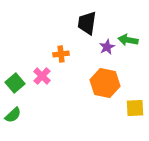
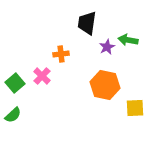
orange hexagon: moved 2 px down
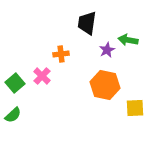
purple star: moved 3 px down
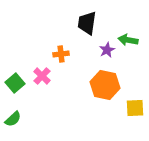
green semicircle: moved 4 px down
